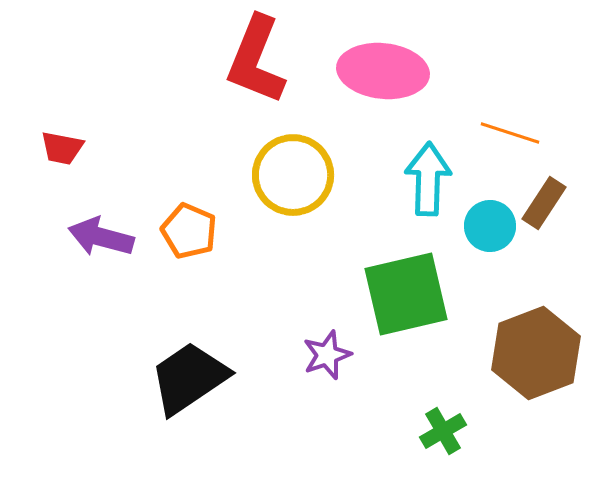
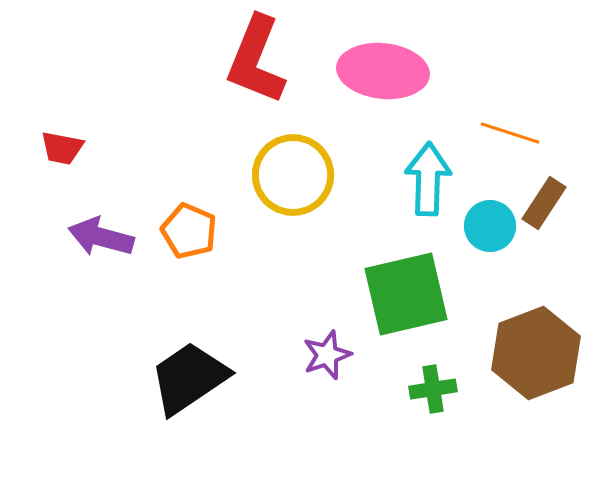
green cross: moved 10 px left, 42 px up; rotated 21 degrees clockwise
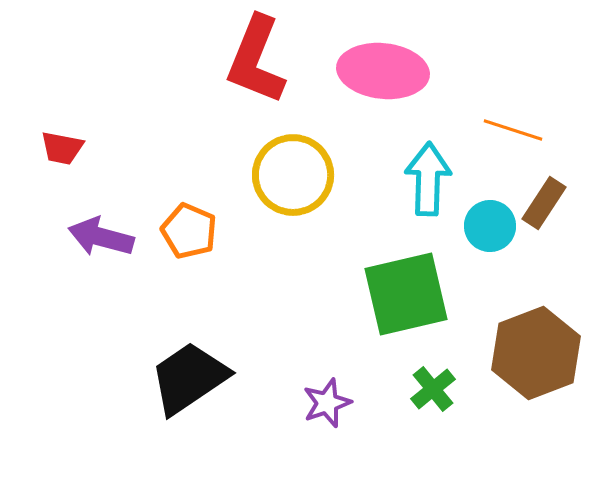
orange line: moved 3 px right, 3 px up
purple star: moved 48 px down
green cross: rotated 30 degrees counterclockwise
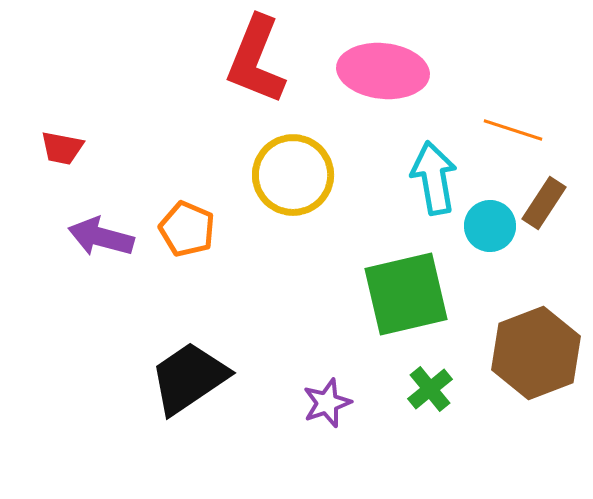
cyan arrow: moved 6 px right, 1 px up; rotated 12 degrees counterclockwise
orange pentagon: moved 2 px left, 2 px up
green cross: moved 3 px left
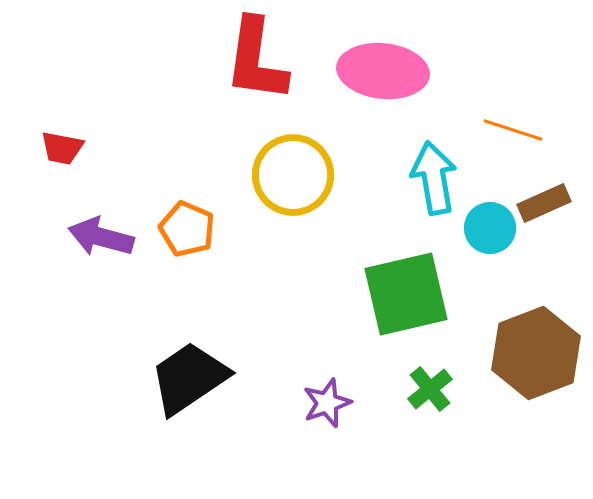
red L-shape: rotated 14 degrees counterclockwise
brown rectangle: rotated 33 degrees clockwise
cyan circle: moved 2 px down
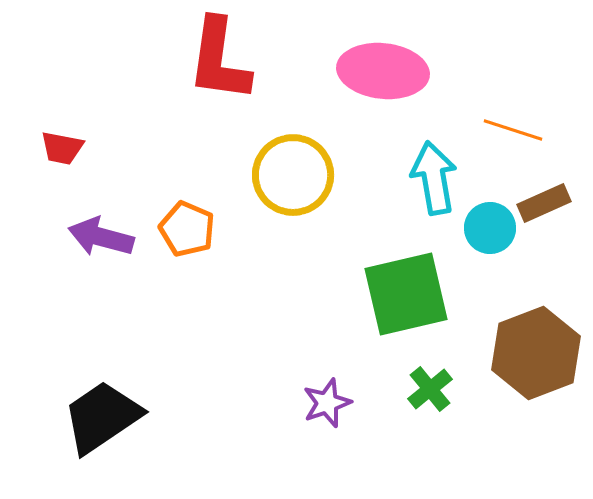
red L-shape: moved 37 px left
black trapezoid: moved 87 px left, 39 px down
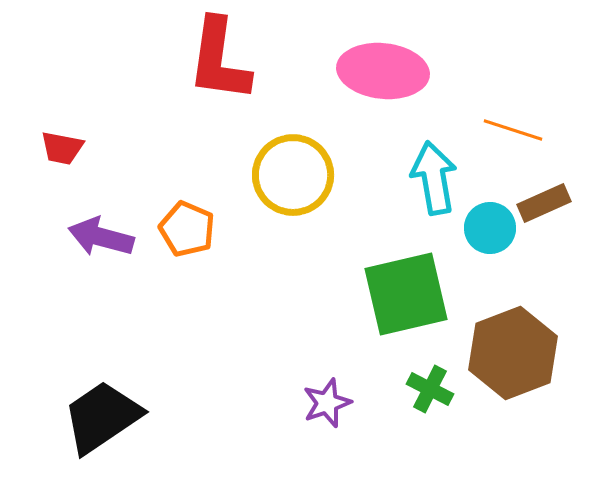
brown hexagon: moved 23 px left
green cross: rotated 24 degrees counterclockwise
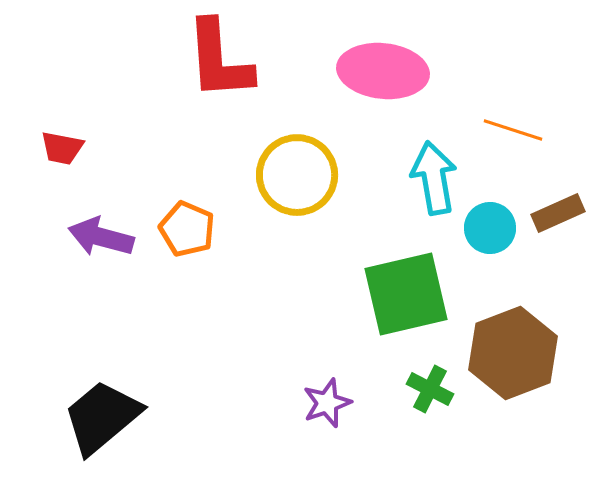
red L-shape: rotated 12 degrees counterclockwise
yellow circle: moved 4 px right
brown rectangle: moved 14 px right, 10 px down
black trapezoid: rotated 6 degrees counterclockwise
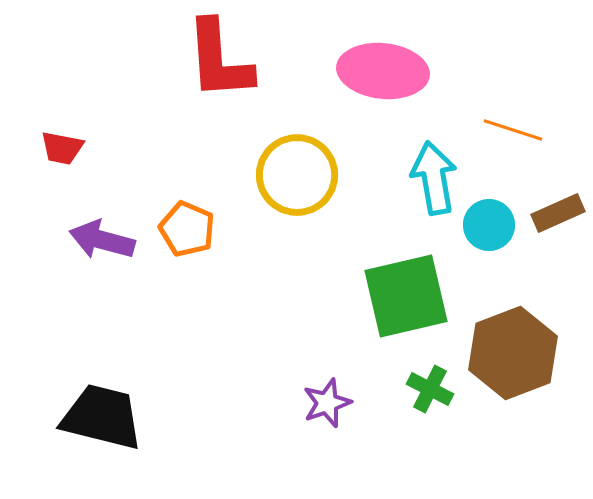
cyan circle: moved 1 px left, 3 px up
purple arrow: moved 1 px right, 3 px down
green square: moved 2 px down
black trapezoid: rotated 54 degrees clockwise
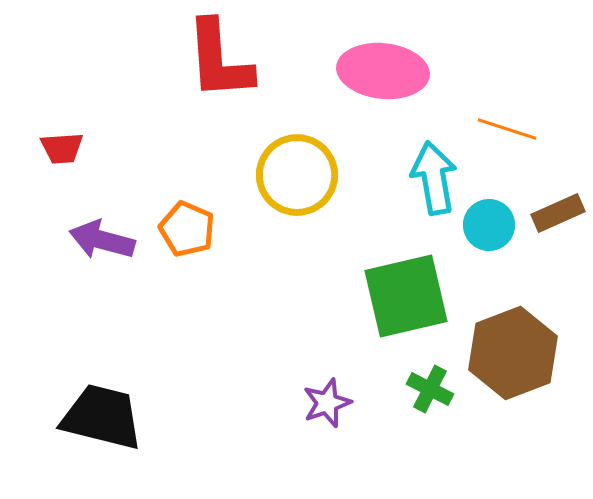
orange line: moved 6 px left, 1 px up
red trapezoid: rotated 15 degrees counterclockwise
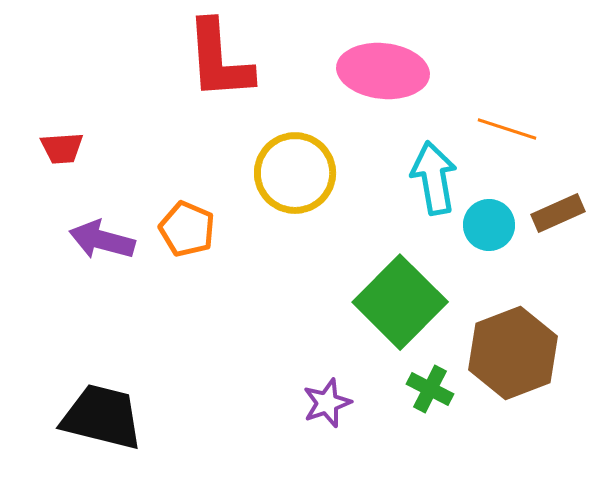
yellow circle: moved 2 px left, 2 px up
green square: moved 6 px left, 6 px down; rotated 32 degrees counterclockwise
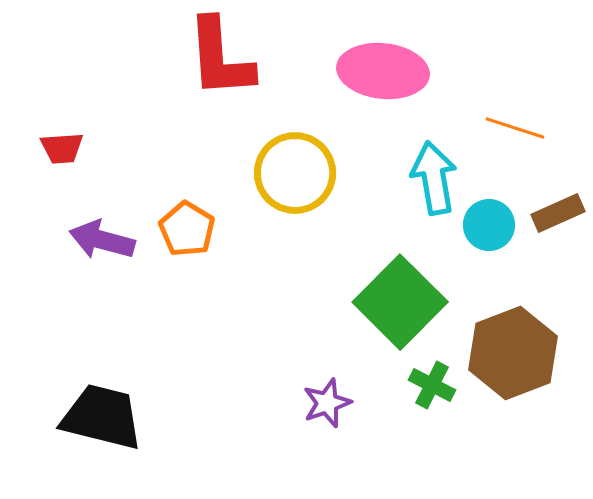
red L-shape: moved 1 px right, 2 px up
orange line: moved 8 px right, 1 px up
orange pentagon: rotated 8 degrees clockwise
green cross: moved 2 px right, 4 px up
